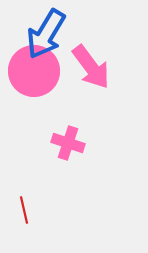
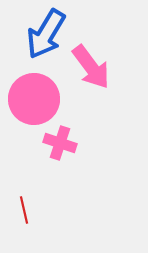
pink circle: moved 28 px down
pink cross: moved 8 px left
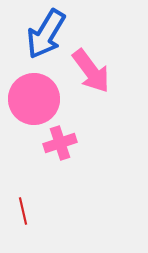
pink arrow: moved 4 px down
pink cross: rotated 36 degrees counterclockwise
red line: moved 1 px left, 1 px down
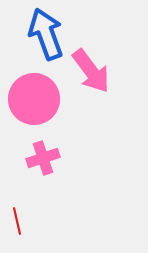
blue arrow: rotated 129 degrees clockwise
pink cross: moved 17 px left, 15 px down
red line: moved 6 px left, 10 px down
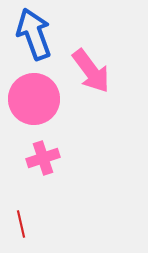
blue arrow: moved 12 px left
red line: moved 4 px right, 3 px down
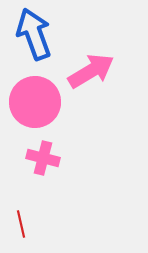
pink arrow: rotated 84 degrees counterclockwise
pink circle: moved 1 px right, 3 px down
pink cross: rotated 32 degrees clockwise
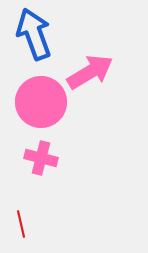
pink arrow: moved 1 px left, 1 px down
pink circle: moved 6 px right
pink cross: moved 2 px left
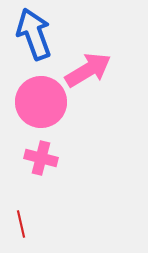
pink arrow: moved 2 px left, 2 px up
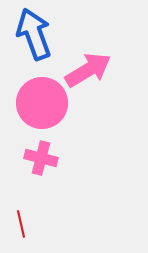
pink circle: moved 1 px right, 1 px down
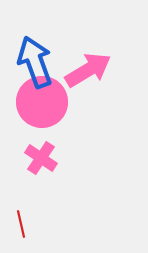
blue arrow: moved 1 px right, 28 px down
pink circle: moved 1 px up
pink cross: rotated 20 degrees clockwise
